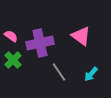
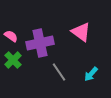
pink triangle: moved 4 px up
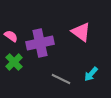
green cross: moved 1 px right, 2 px down
gray line: moved 2 px right, 7 px down; rotated 30 degrees counterclockwise
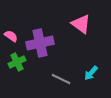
pink triangle: moved 8 px up
green cross: moved 3 px right; rotated 18 degrees clockwise
cyan arrow: moved 1 px up
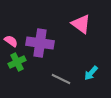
pink semicircle: moved 5 px down
purple cross: rotated 20 degrees clockwise
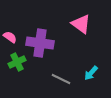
pink semicircle: moved 1 px left, 4 px up
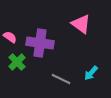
green cross: rotated 18 degrees counterclockwise
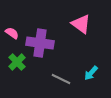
pink semicircle: moved 2 px right, 4 px up
